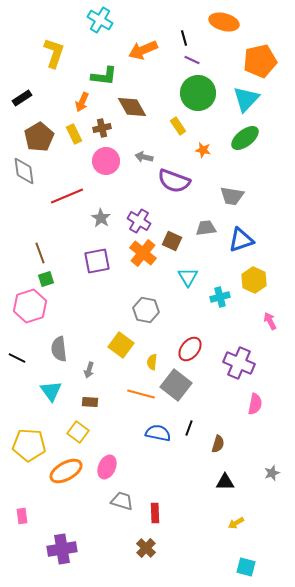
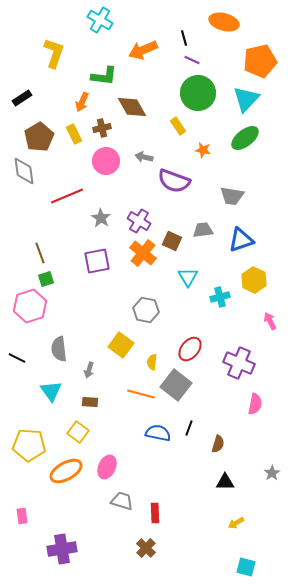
gray trapezoid at (206, 228): moved 3 px left, 2 px down
gray star at (272, 473): rotated 14 degrees counterclockwise
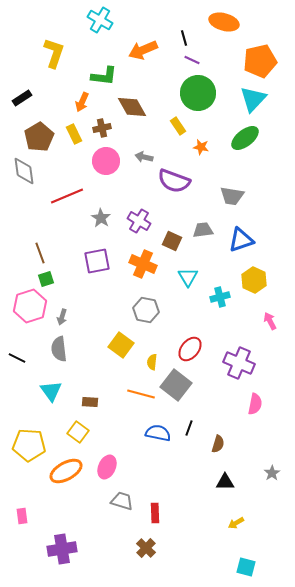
cyan triangle at (246, 99): moved 7 px right
orange star at (203, 150): moved 2 px left, 3 px up
orange cross at (143, 253): moved 11 px down; rotated 16 degrees counterclockwise
gray arrow at (89, 370): moved 27 px left, 53 px up
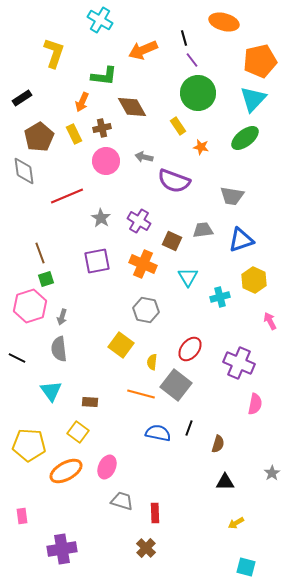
purple line at (192, 60): rotated 28 degrees clockwise
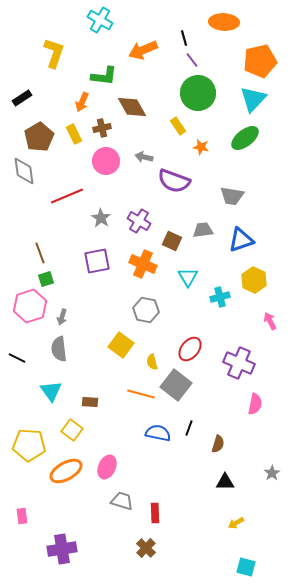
orange ellipse at (224, 22): rotated 12 degrees counterclockwise
yellow semicircle at (152, 362): rotated 21 degrees counterclockwise
yellow square at (78, 432): moved 6 px left, 2 px up
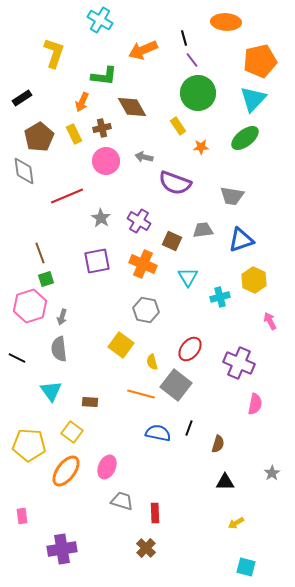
orange ellipse at (224, 22): moved 2 px right
orange star at (201, 147): rotated 14 degrees counterclockwise
purple semicircle at (174, 181): moved 1 px right, 2 px down
yellow square at (72, 430): moved 2 px down
orange ellipse at (66, 471): rotated 24 degrees counterclockwise
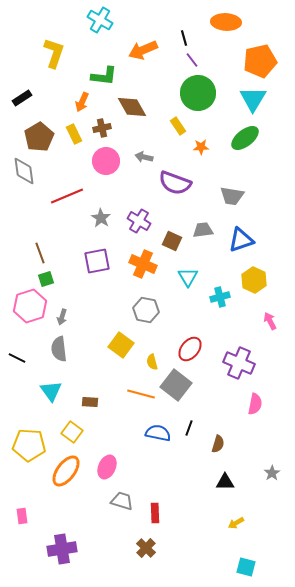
cyan triangle at (253, 99): rotated 12 degrees counterclockwise
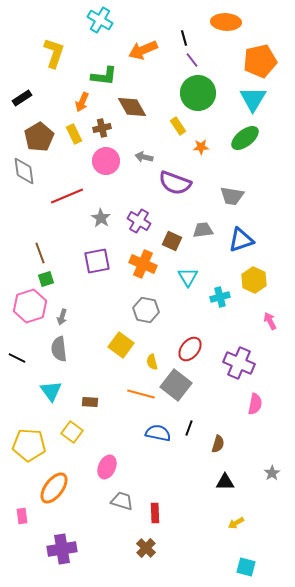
orange ellipse at (66, 471): moved 12 px left, 17 px down
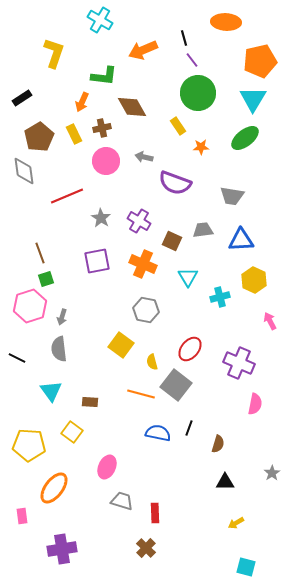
blue triangle at (241, 240): rotated 16 degrees clockwise
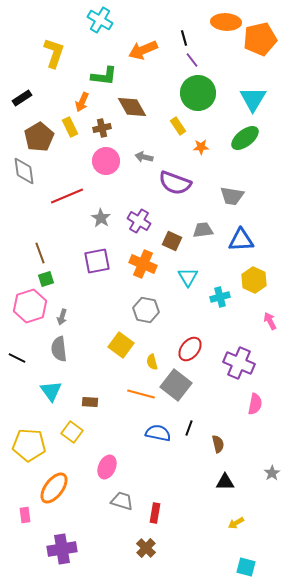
orange pentagon at (260, 61): moved 22 px up
yellow rectangle at (74, 134): moved 4 px left, 7 px up
brown semicircle at (218, 444): rotated 30 degrees counterclockwise
red rectangle at (155, 513): rotated 12 degrees clockwise
pink rectangle at (22, 516): moved 3 px right, 1 px up
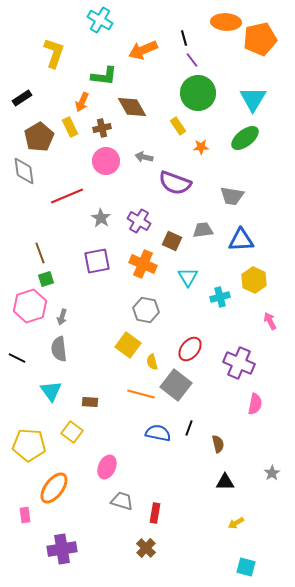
yellow square at (121, 345): moved 7 px right
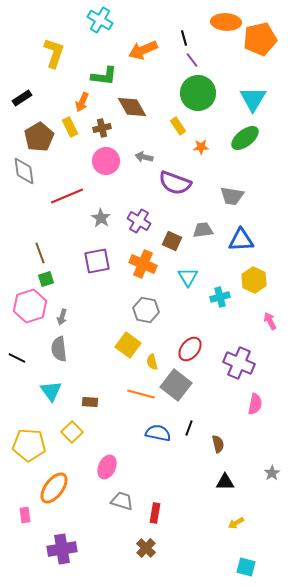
yellow square at (72, 432): rotated 10 degrees clockwise
